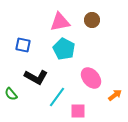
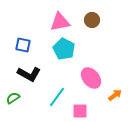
black L-shape: moved 7 px left, 3 px up
green semicircle: moved 2 px right, 4 px down; rotated 96 degrees clockwise
pink square: moved 2 px right
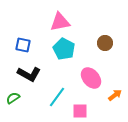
brown circle: moved 13 px right, 23 px down
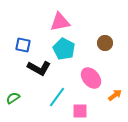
black L-shape: moved 10 px right, 6 px up
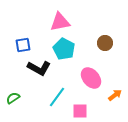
blue square: rotated 21 degrees counterclockwise
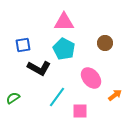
pink triangle: moved 4 px right; rotated 10 degrees clockwise
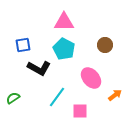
brown circle: moved 2 px down
